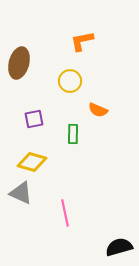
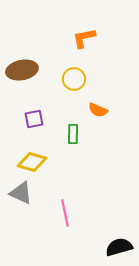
orange L-shape: moved 2 px right, 3 px up
brown ellipse: moved 3 px right, 7 px down; rotated 64 degrees clockwise
yellow circle: moved 4 px right, 2 px up
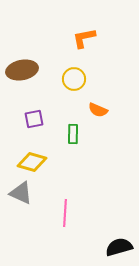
pink line: rotated 16 degrees clockwise
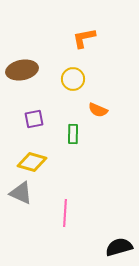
yellow circle: moved 1 px left
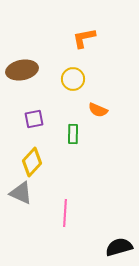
yellow diamond: rotated 64 degrees counterclockwise
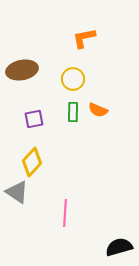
green rectangle: moved 22 px up
gray triangle: moved 4 px left, 1 px up; rotated 10 degrees clockwise
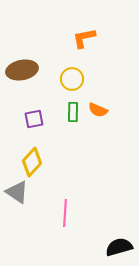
yellow circle: moved 1 px left
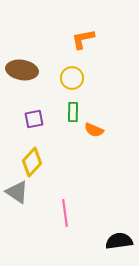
orange L-shape: moved 1 px left, 1 px down
brown ellipse: rotated 20 degrees clockwise
yellow circle: moved 1 px up
orange semicircle: moved 4 px left, 20 px down
pink line: rotated 12 degrees counterclockwise
black semicircle: moved 6 px up; rotated 8 degrees clockwise
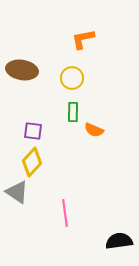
purple square: moved 1 px left, 12 px down; rotated 18 degrees clockwise
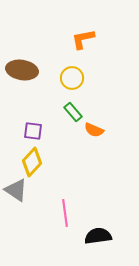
green rectangle: rotated 42 degrees counterclockwise
gray triangle: moved 1 px left, 2 px up
black semicircle: moved 21 px left, 5 px up
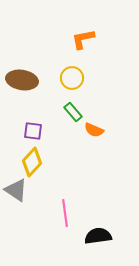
brown ellipse: moved 10 px down
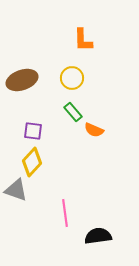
orange L-shape: moved 1 px down; rotated 80 degrees counterclockwise
brown ellipse: rotated 28 degrees counterclockwise
gray triangle: rotated 15 degrees counterclockwise
